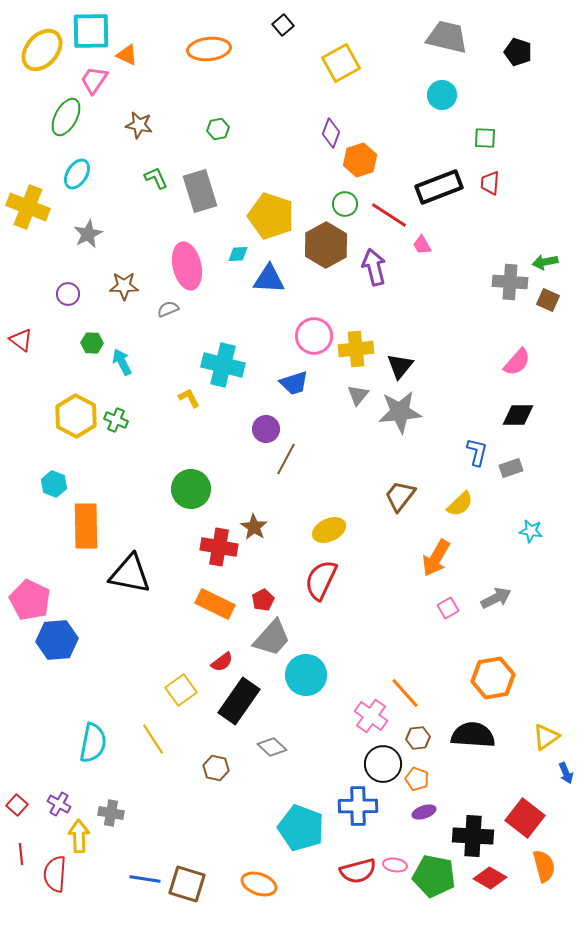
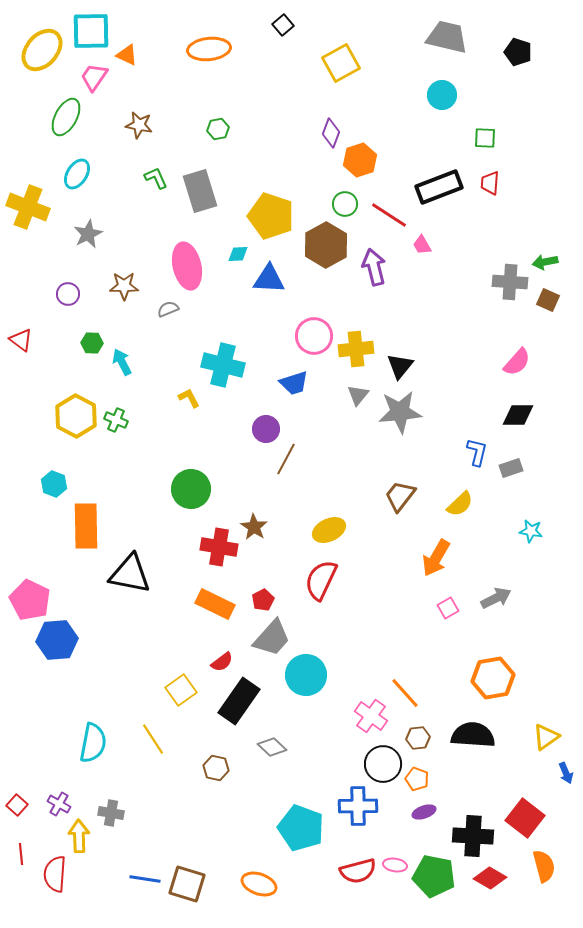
pink trapezoid at (94, 80): moved 3 px up
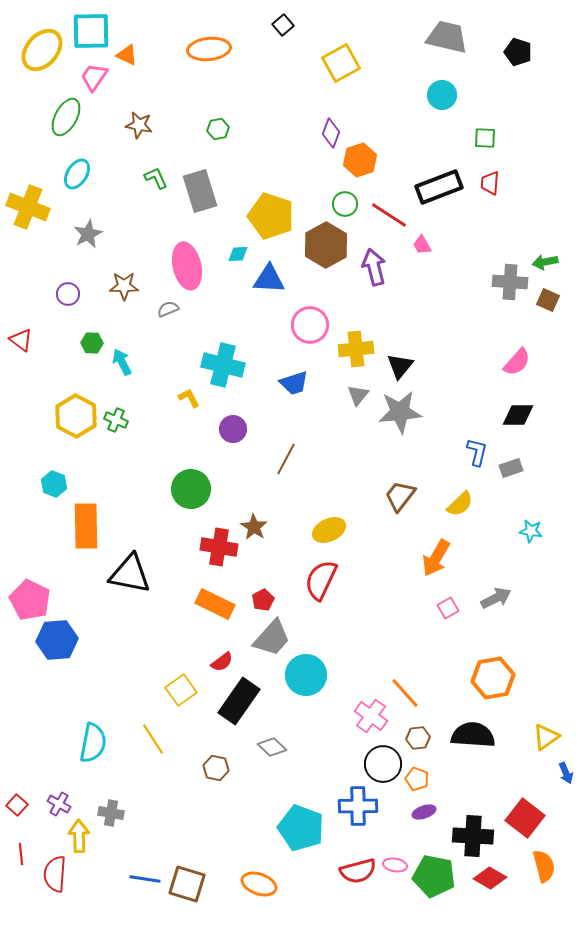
pink circle at (314, 336): moved 4 px left, 11 px up
purple circle at (266, 429): moved 33 px left
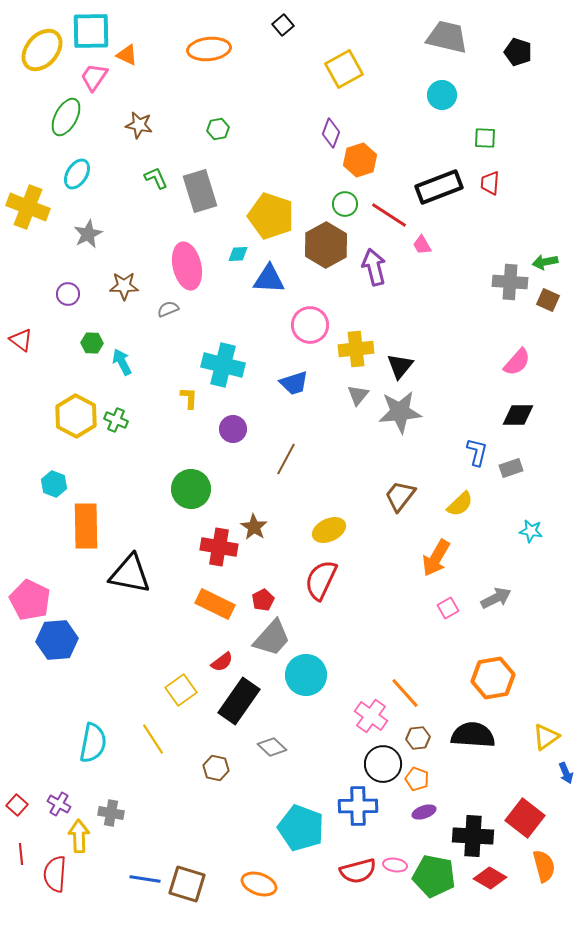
yellow square at (341, 63): moved 3 px right, 6 px down
yellow L-shape at (189, 398): rotated 30 degrees clockwise
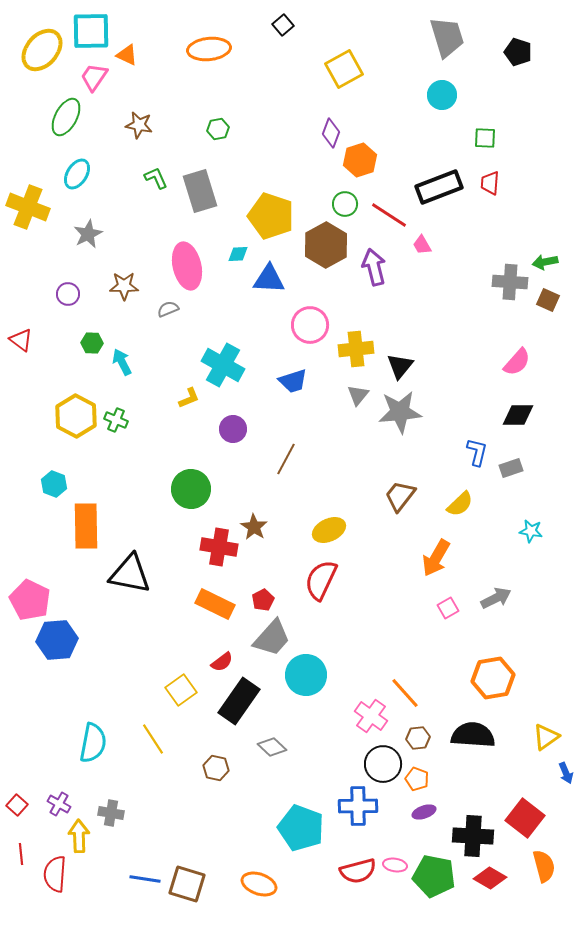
gray trapezoid at (447, 37): rotated 60 degrees clockwise
cyan cross at (223, 365): rotated 15 degrees clockwise
blue trapezoid at (294, 383): moved 1 px left, 2 px up
yellow L-shape at (189, 398): rotated 65 degrees clockwise
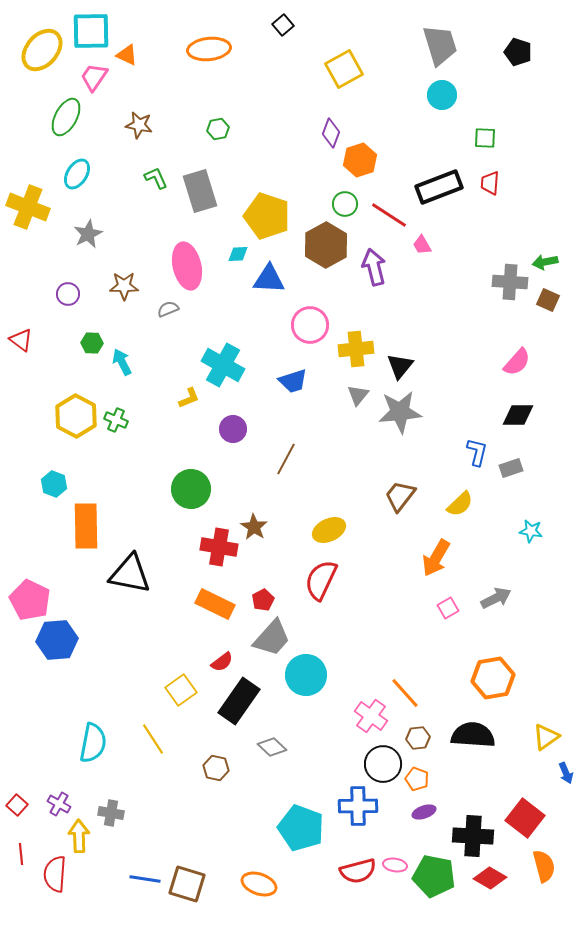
gray trapezoid at (447, 37): moved 7 px left, 8 px down
yellow pentagon at (271, 216): moved 4 px left
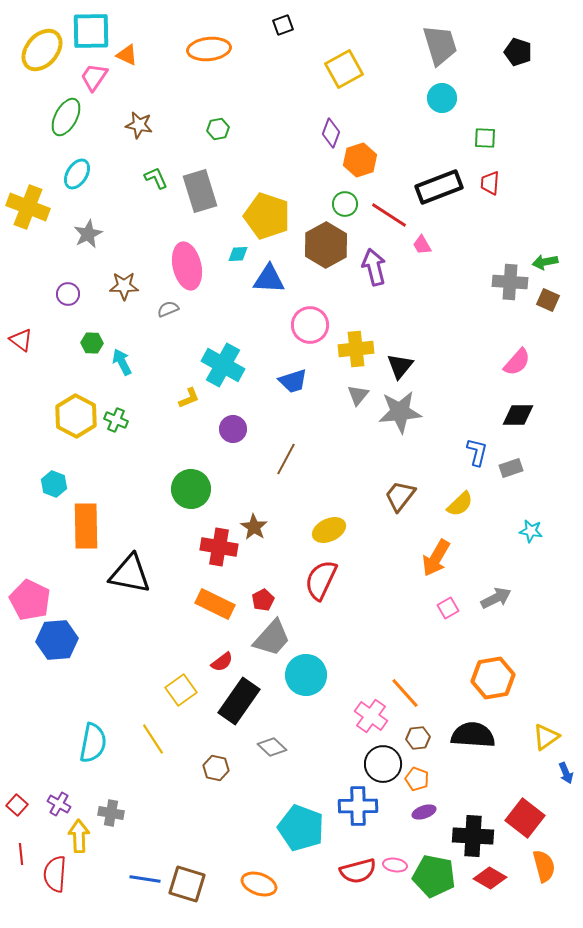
black square at (283, 25): rotated 20 degrees clockwise
cyan circle at (442, 95): moved 3 px down
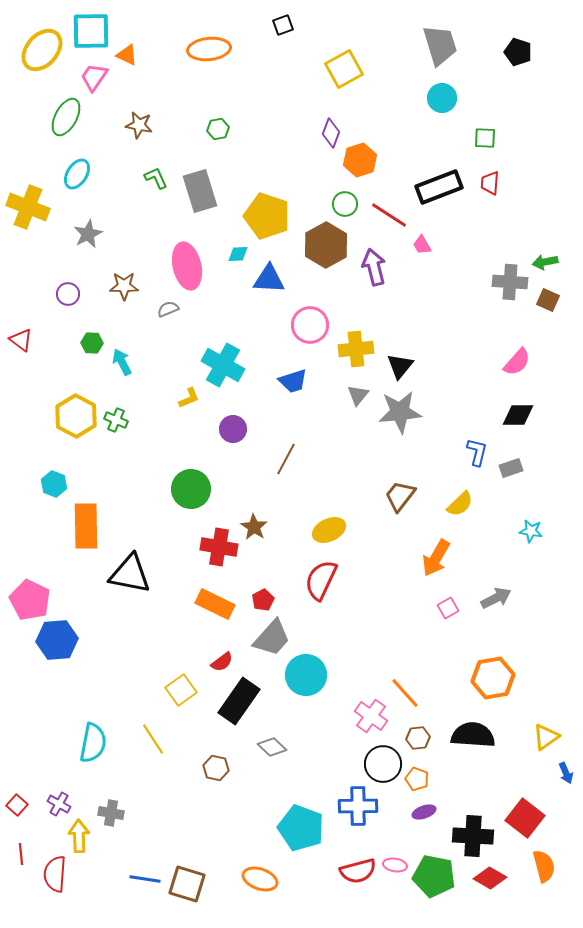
orange ellipse at (259, 884): moved 1 px right, 5 px up
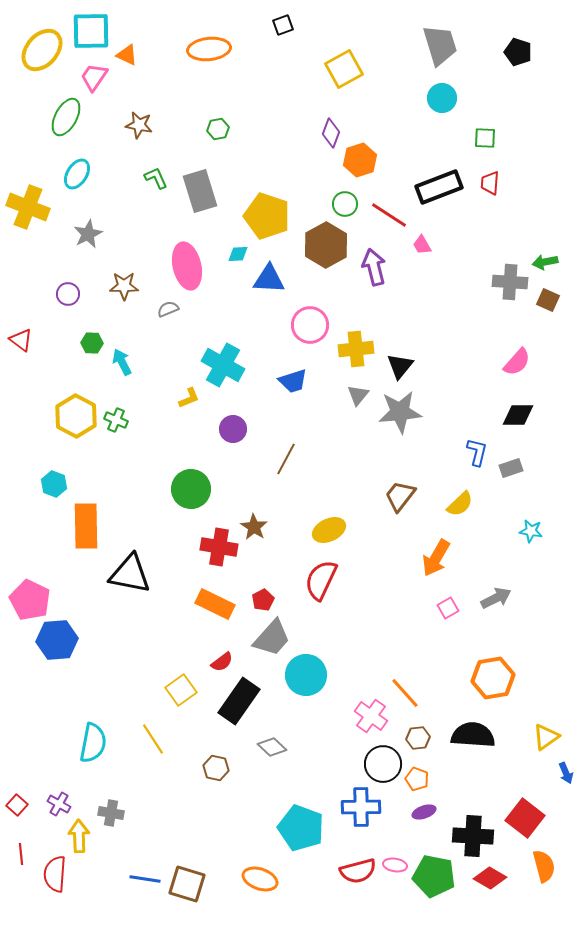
blue cross at (358, 806): moved 3 px right, 1 px down
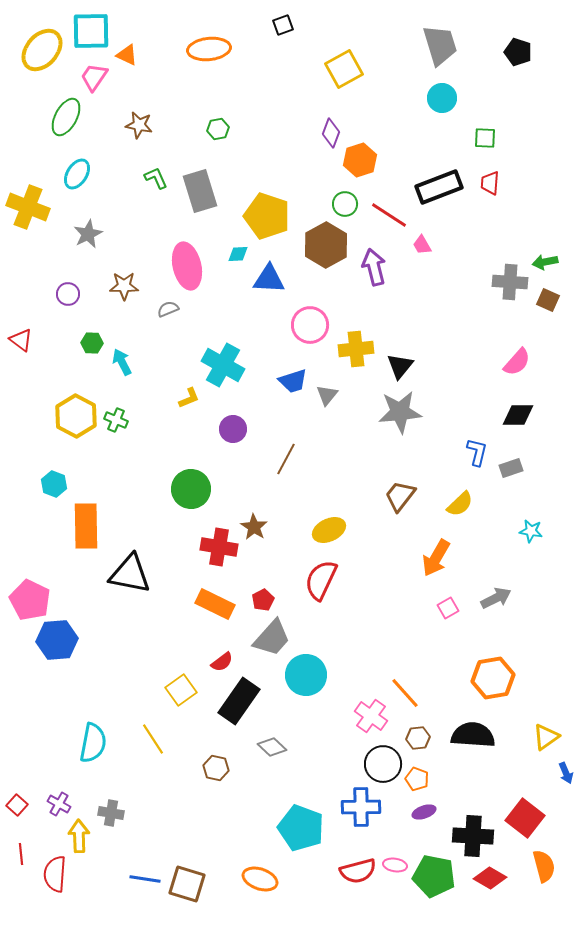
gray triangle at (358, 395): moved 31 px left
